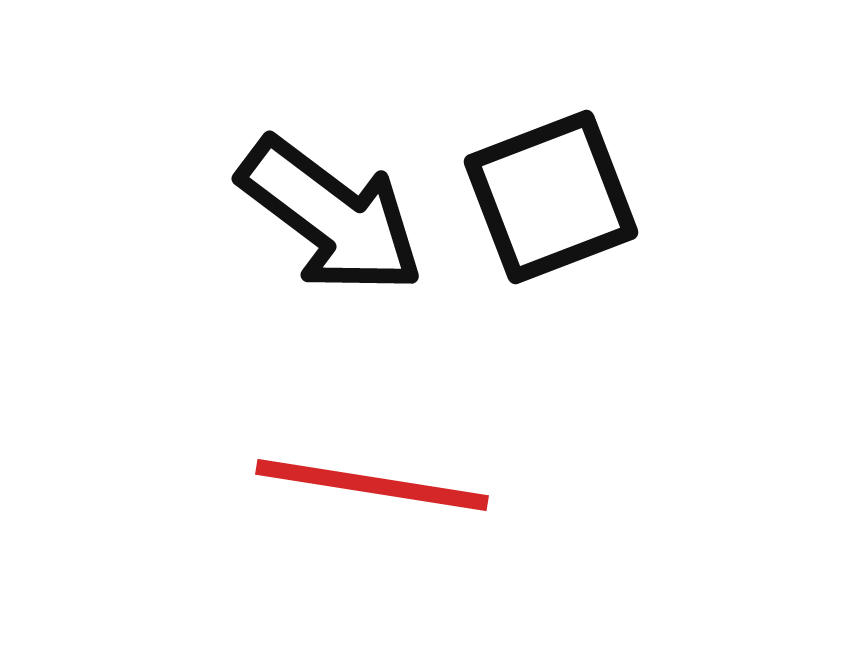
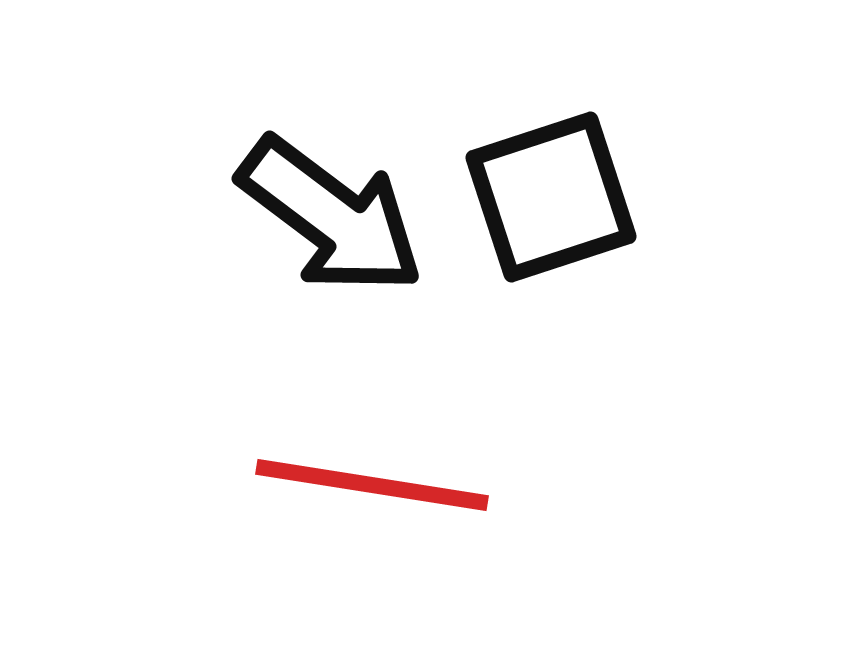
black square: rotated 3 degrees clockwise
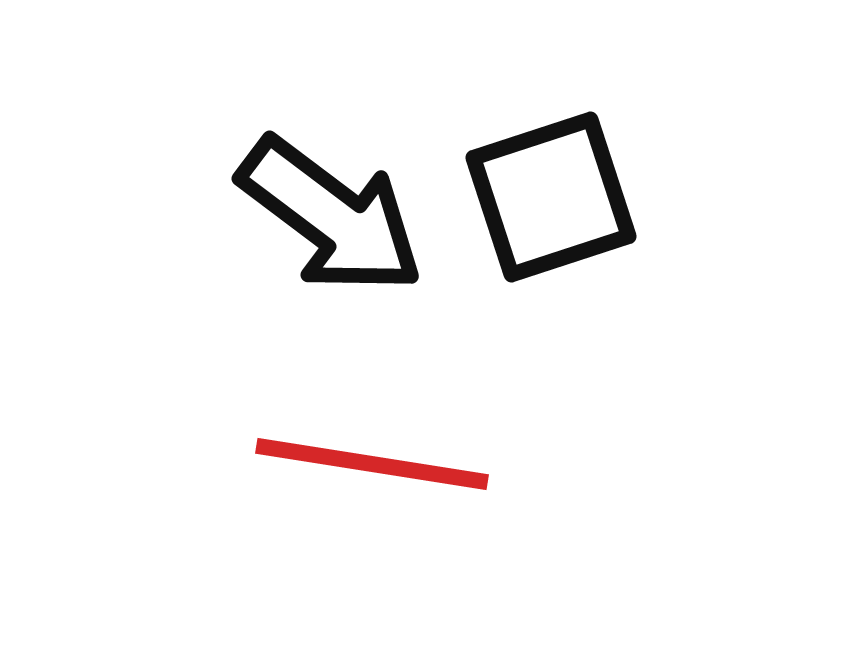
red line: moved 21 px up
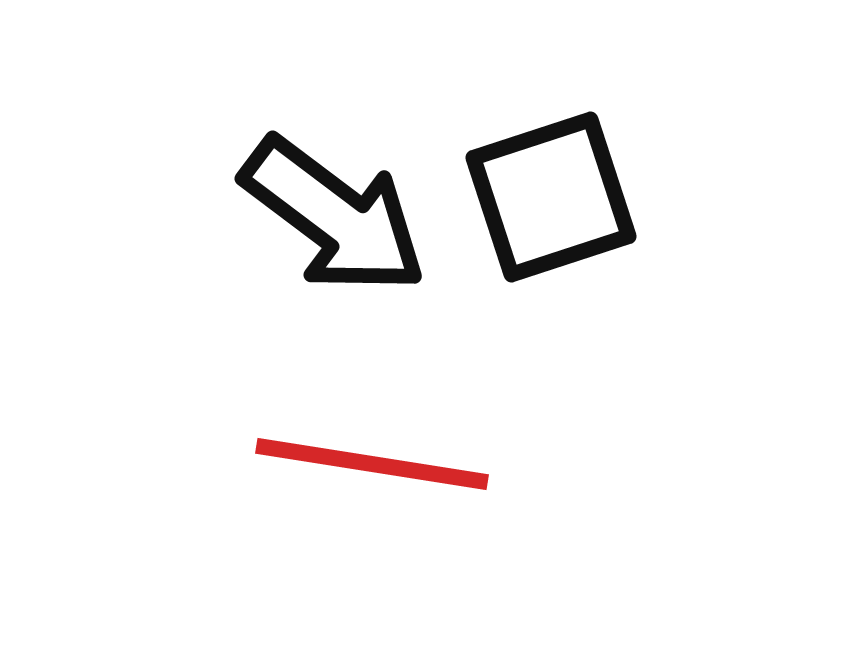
black arrow: moved 3 px right
